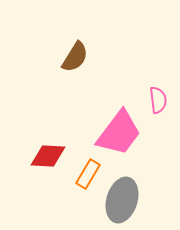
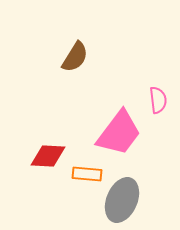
orange rectangle: moved 1 px left; rotated 64 degrees clockwise
gray ellipse: rotated 6 degrees clockwise
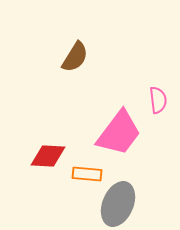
gray ellipse: moved 4 px left, 4 px down
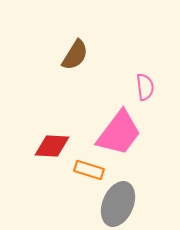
brown semicircle: moved 2 px up
pink semicircle: moved 13 px left, 13 px up
red diamond: moved 4 px right, 10 px up
orange rectangle: moved 2 px right, 4 px up; rotated 12 degrees clockwise
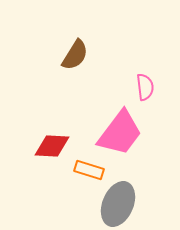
pink trapezoid: moved 1 px right
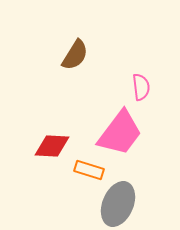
pink semicircle: moved 4 px left
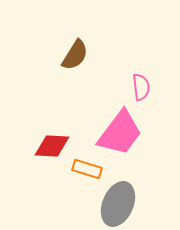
orange rectangle: moved 2 px left, 1 px up
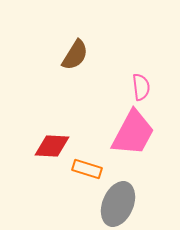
pink trapezoid: moved 13 px right; rotated 9 degrees counterclockwise
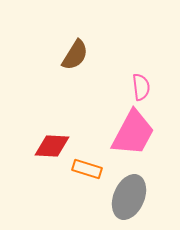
gray ellipse: moved 11 px right, 7 px up
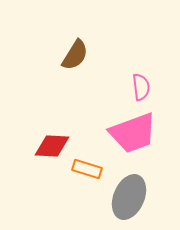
pink trapezoid: rotated 42 degrees clockwise
